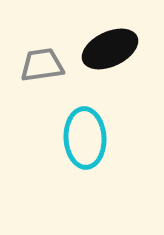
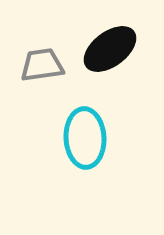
black ellipse: rotated 12 degrees counterclockwise
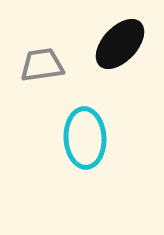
black ellipse: moved 10 px right, 5 px up; rotated 10 degrees counterclockwise
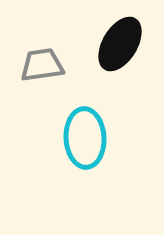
black ellipse: rotated 12 degrees counterclockwise
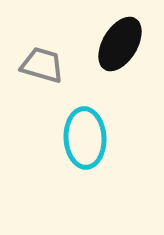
gray trapezoid: rotated 24 degrees clockwise
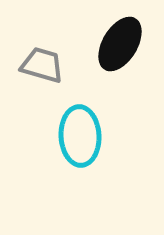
cyan ellipse: moved 5 px left, 2 px up
